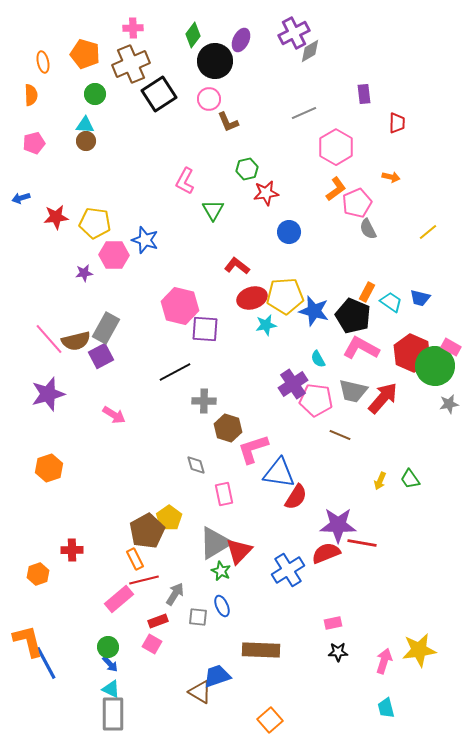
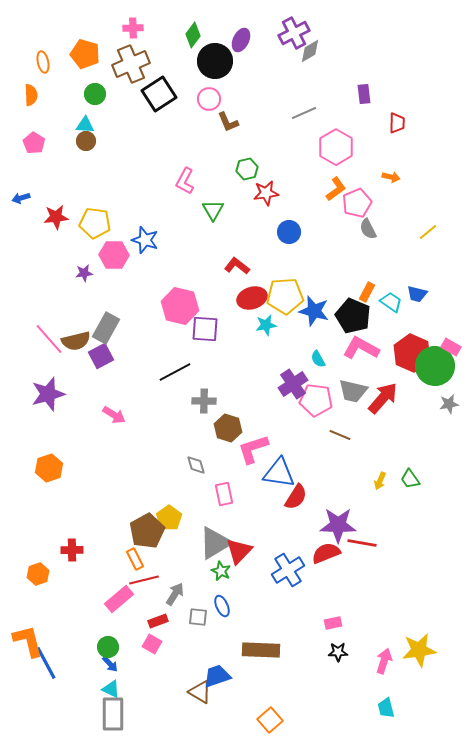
pink pentagon at (34, 143): rotated 25 degrees counterclockwise
blue trapezoid at (420, 298): moved 3 px left, 4 px up
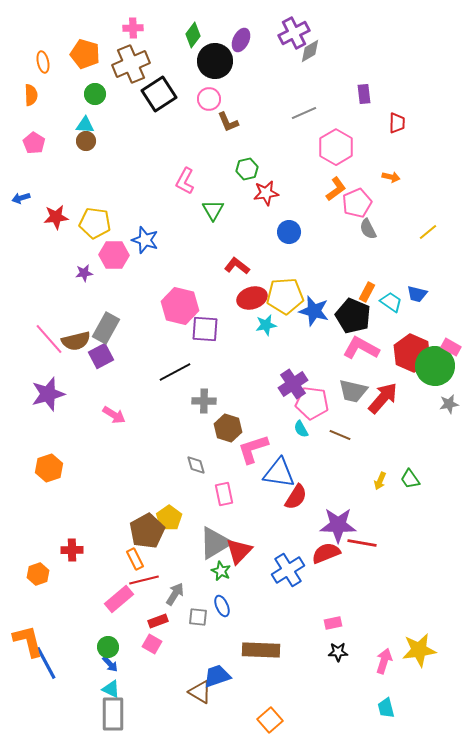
cyan semicircle at (318, 359): moved 17 px left, 70 px down
pink pentagon at (316, 400): moved 4 px left, 3 px down
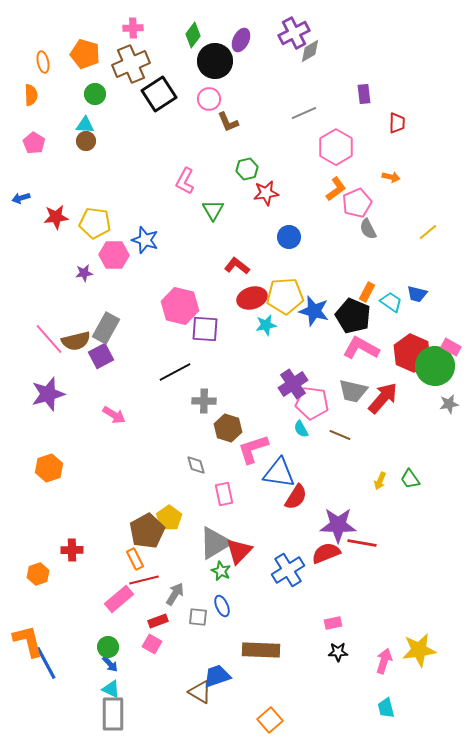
blue circle at (289, 232): moved 5 px down
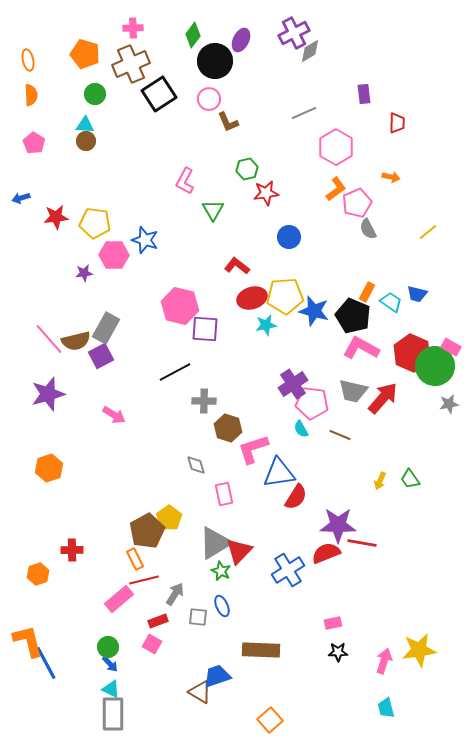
orange ellipse at (43, 62): moved 15 px left, 2 px up
blue triangle at (279, 473): rotated 16 degrees counterclockwise
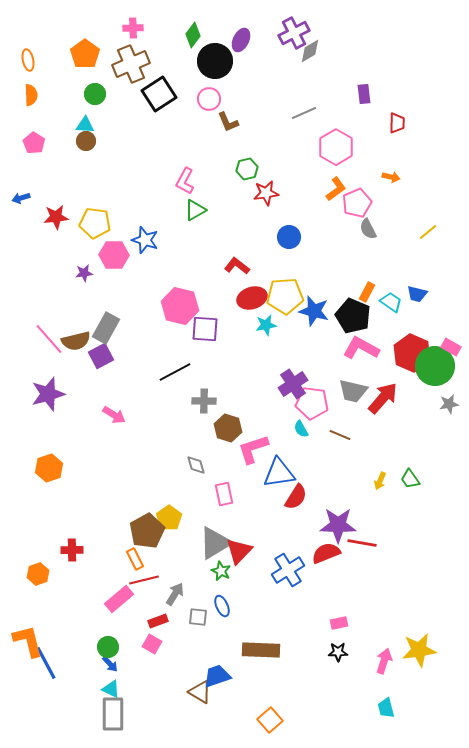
orange pentagon at (85, 54): rotated 20 degrees clockwise
green triangle at (213, 210): moved 18 px left; rotated 30 degrees clockwise
pink rectangle at (333, 623): moved 6 px right
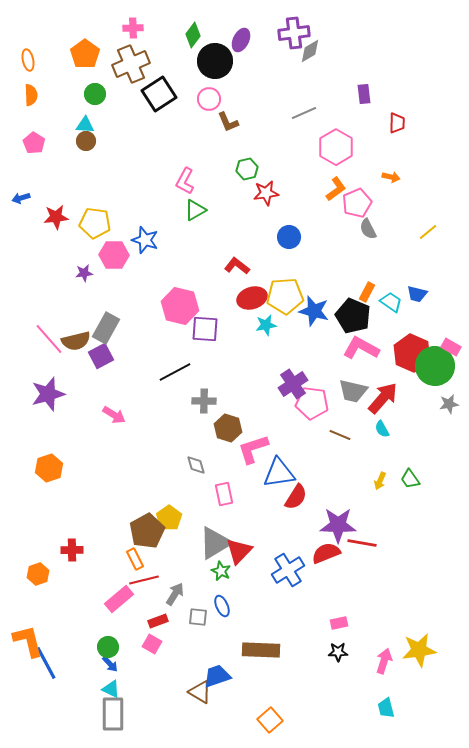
purple cross at (294, 33): rotated 20 degrees clockwise
cyan semicircle at (301, 429): moved 81 px right
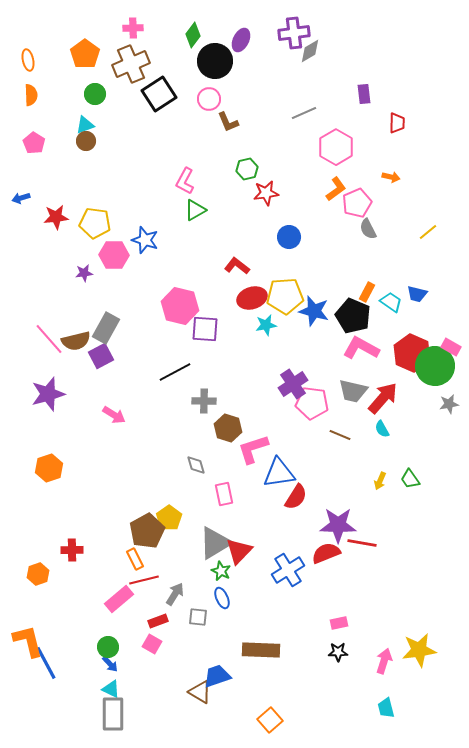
cyan triangle at (85, 125): rotated 24 degrees counterclockwise
blue ellipse at (222, 606): moved 8 px up
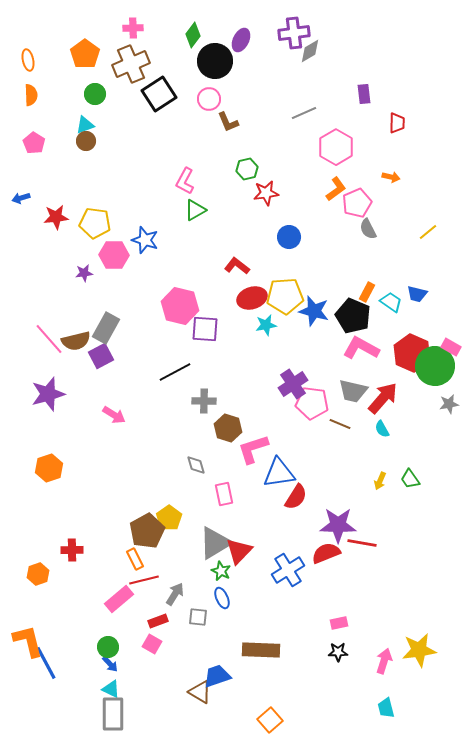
brown line at (340, 435): moved 11 px up
